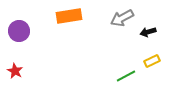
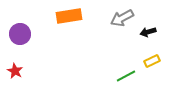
purple circle: moved 1 px right, 3 px down
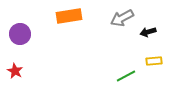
yellow rectangle: moved 2 px right; rotated 21 degrees clockwise
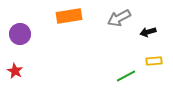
gray arrow: moved 3 px left
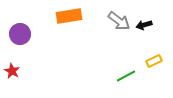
gray arrow: moved 3 px down; rotated 115 degrees counterclockwise
black arrow: moved 4 px left, 7 px up
yellow rectangle: rotated 21 degrees counterclockwise
red star: moved 3 px left
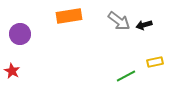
yellow rectangle: moved 1 px right, 1 px down; rotated 14 degrees clockwise
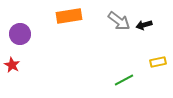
yellow rectangle: moved 3 px right
red star: moved 6 px up
green line: moved 2 px left, 4 px down
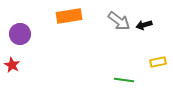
green line: rotated 36 degrees clockwise
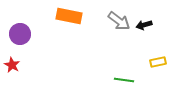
orange rectangle: rotated 20 degrees clockwise
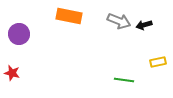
gray arrow: rotated 15 degrees counterclockwise
purple circle: moved 1 px left
red star: moved 8 px down; rotated 14 degrees counterclockwise
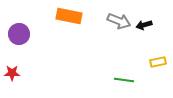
red star: rotated 14 degrees counterclockwise
